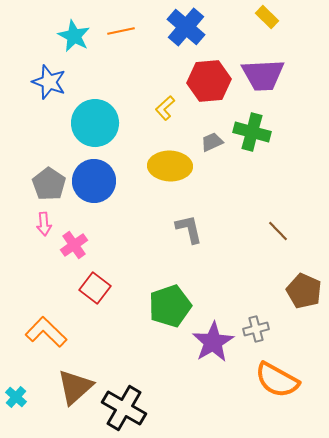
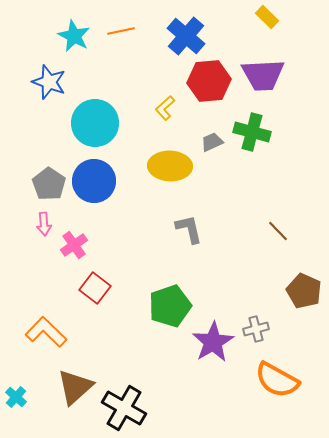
blue cross: moved 9 px down
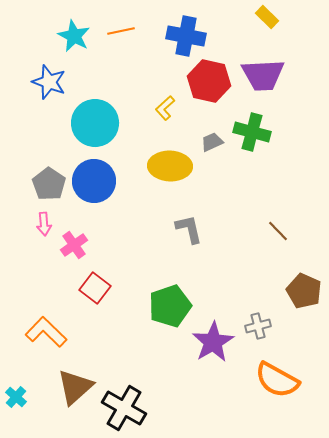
blue cross: rotated 30 degrees counterclockwise
red hexagon: rotated 18 degrees clockwise
gray cross: moved 2 px right, 3 px up
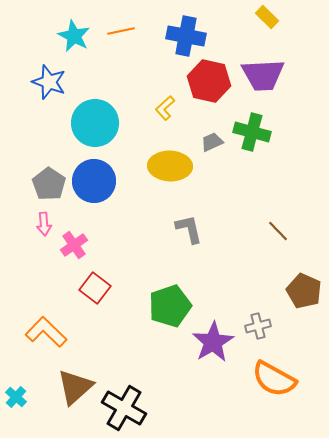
orange semicircle: moved 3 px left, 1 px up
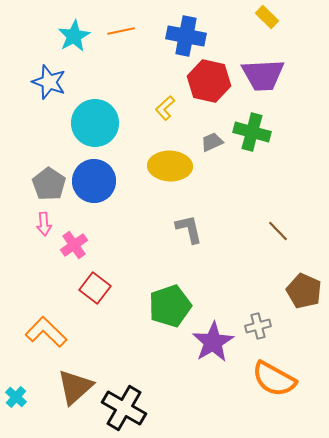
cyan star: rotated 16 degrees clockwise
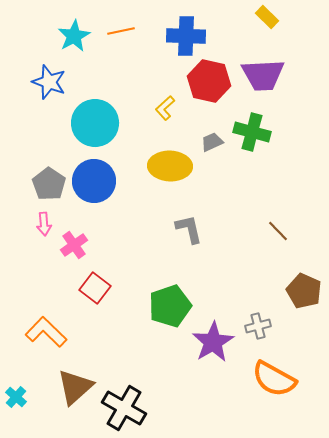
blue cross: rotated 9 degrees counterclockwise
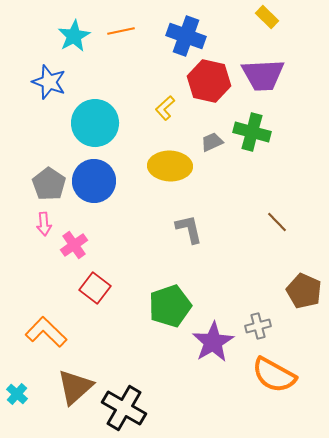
blue cross: rotated 18 degrees clockwise
brown line: moved 1 px left, 9 px up
orange semicircle: moved 4 px up
cyan cross: moved 1 px right, 3 px up
